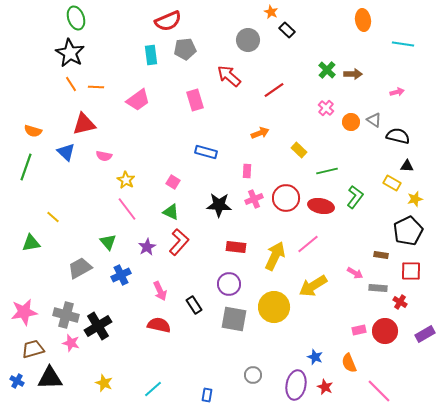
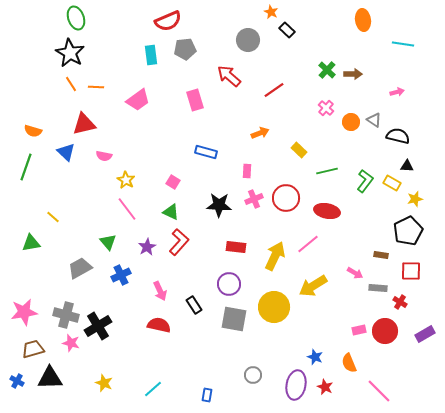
green L-shape at (355, 197): moved 10 px right, 16 px up
red ellipse at (321, 206): moved 6 px right, 5 px down
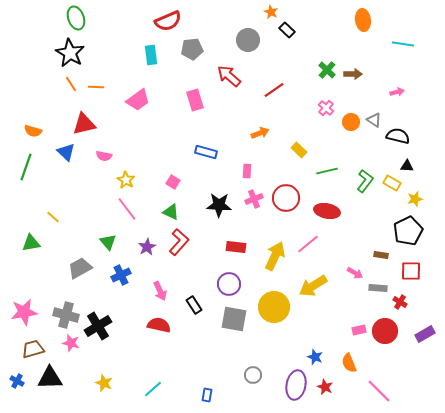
gray pentagon at (185, 49): moved 7 px right
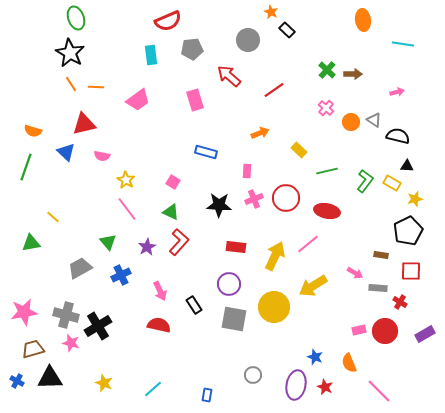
pink semicircle at (104, 156): moved 2 px left
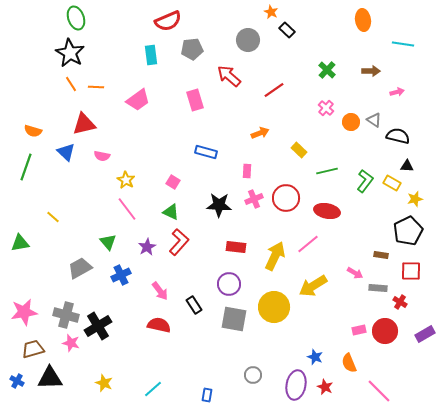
brown arrow at (353, 74): moved 18 px right, 3 px up
green triangle at (31, 243): moved 11 px left
pink arrow at (160, 291): rotated 12 degrees counterclockwise
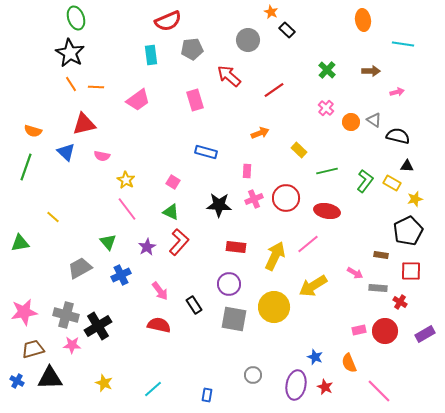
pink star at (71, 343): moved 1 px right, 2 px down; rotated 12 degrees counterclockwise
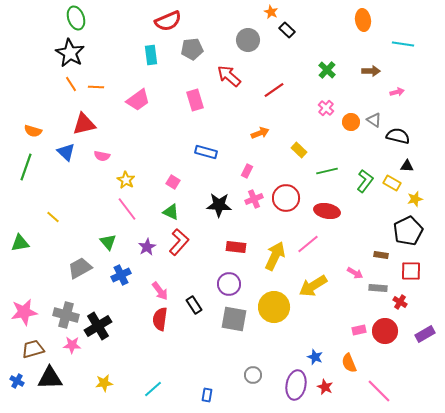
pink rectangle at (247, 171): rotated 24 degrees clockwise
red semicircle at (159, 325): moved 1 px right, 6 px up; rotated 95 degrees counterclockwise
yellow star at (104, 383): rotated 30 degrees counterclockwise
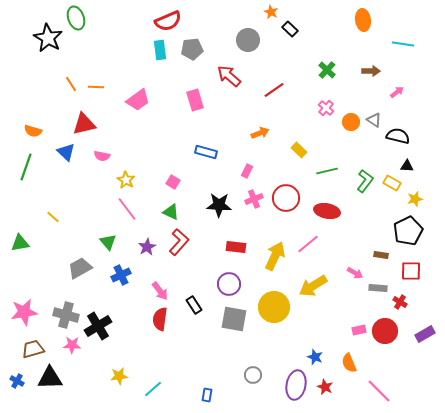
black rectangle at (287, 30): moved 3 px right, 1 px up
black star at (70, 53): moved 22 px left, 15 px up
cyan rectangle at (151, 55): moved 9 px right, 5 px up
pink arrow at (397, 92): rotated 24 degrees counterclockwise
yellow star at (104, 383): moved 15 px right, 7 px up
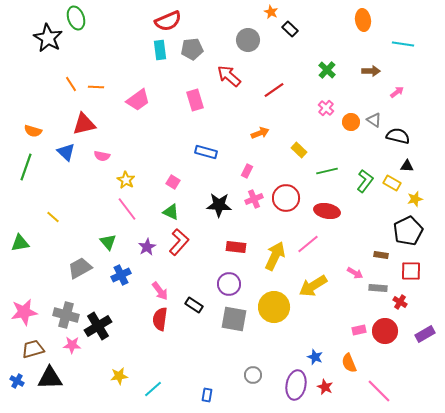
black rectangle at (194, 305): rotated 24 degrees counterclockwise
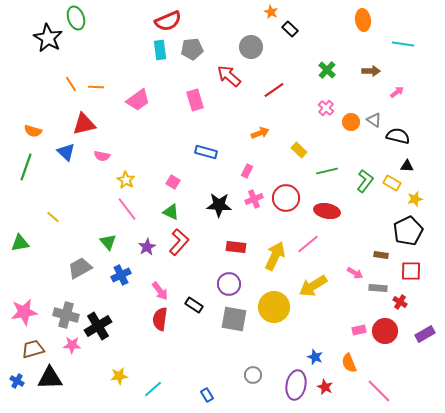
gray circle at (248, 40): moved 3 px right, 7 px down
blue rectangle at (207, 395): rotated 40 degrees counterclockwise
